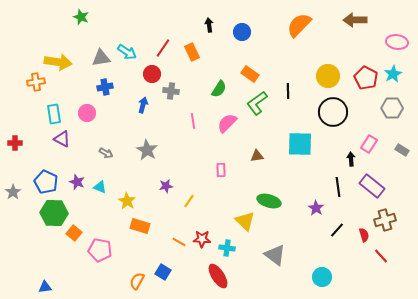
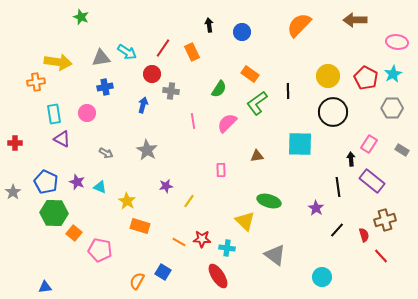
purple rectangle at (372, 186): moved 5 px up
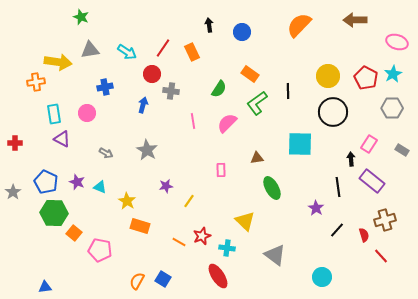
pink ellipse at (397, 42): rotated 10 degrees clockwise
gray triangle at (101, 58): moved 11 px left, 8 px up
brown triangle at (257, 156): moved 2 px down
green ellipse at (269, 201): moved 3 px right, 13 px up; rotated 45 degrees clockwise
red star at (202, 239): moved 3 px up; rotated 24 degrees counterclockwise
blue square at (163, 272): moved 7 px down
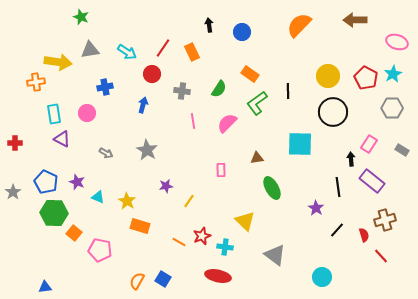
gray cross at (171, 91): moved 11 px right
cyan triangle at (100, 187): moved 2 px left, 10 px down
cyan cross at (227, 248): moved 2 px left, 1 px up
red ellipse at (218, 276): rotated 45 degrees counterclockwise
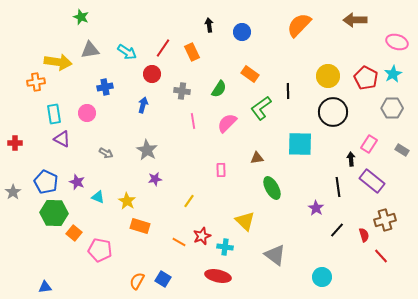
green L-shape at (257, 103): moved 4 px right, 5 px down
purple star at (166, 186): moved 11 px left, 7 px up
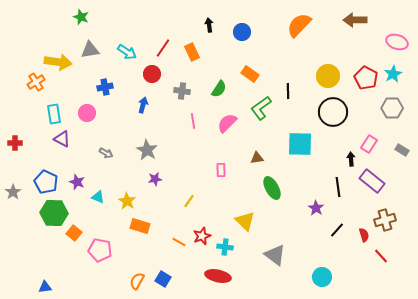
orange cross at (36, 82): rotated 24 degrees counterclockwise
